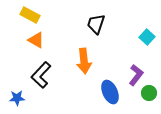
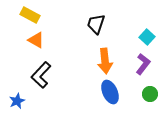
orange arrow: moved 21 px right
purple L-shape: moved 7 px right, 11 px up
green circle: moved 1 px right, 1 px down
blue star: moved 3 px down; rotated 21 degrees counterclockwise
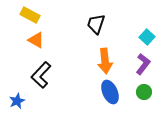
green circle: moved 6 px left, 2 px up
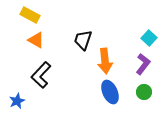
black trapezoid: moved 13 px left, 16 px down
cyan square: moved 2 px right, 1 px down
